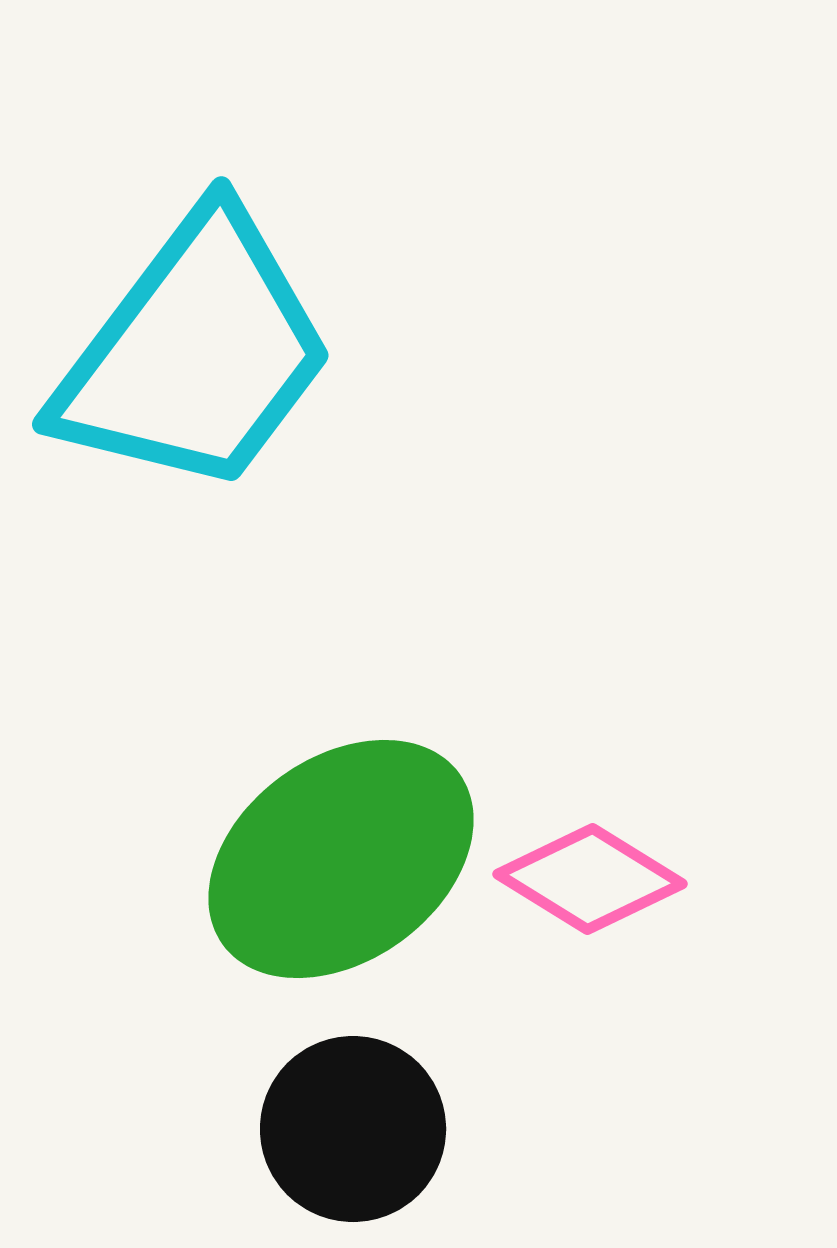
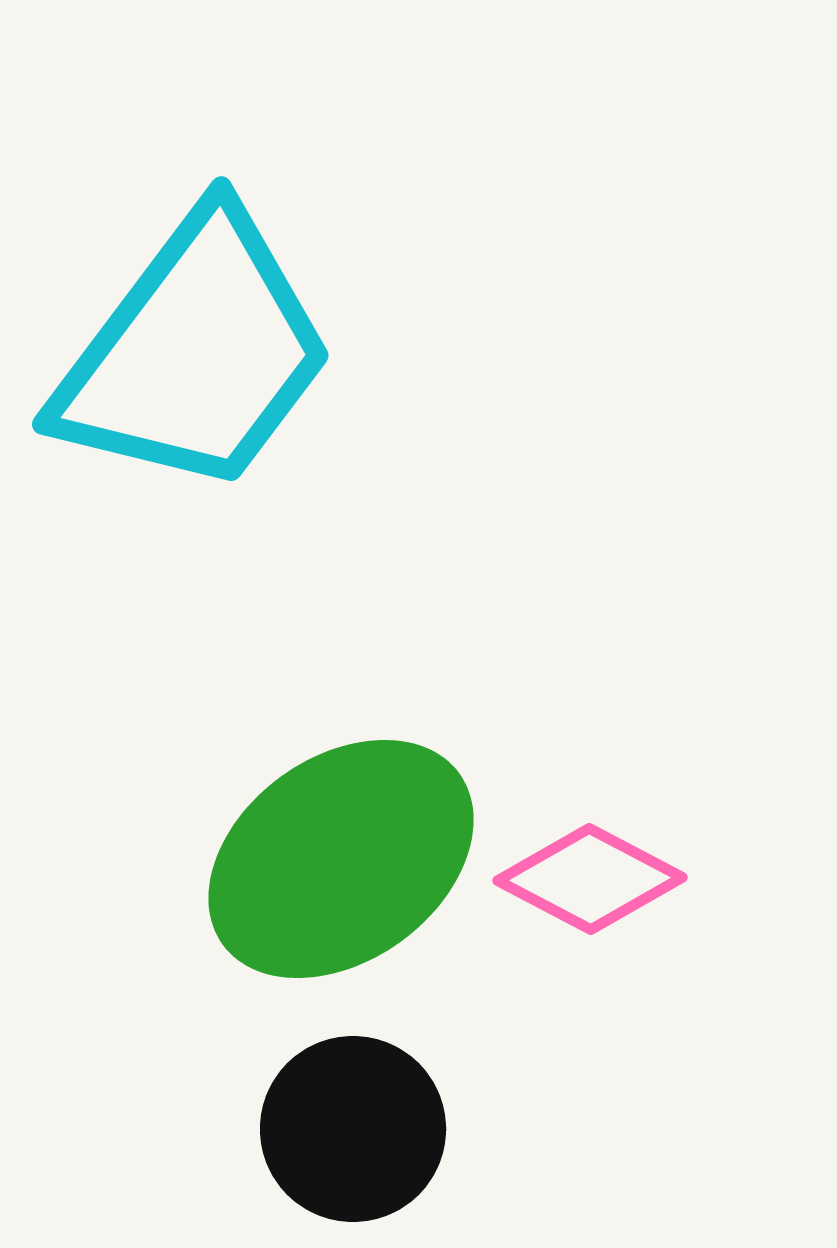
pink diamond: rotated 4 degrees counterclockwise
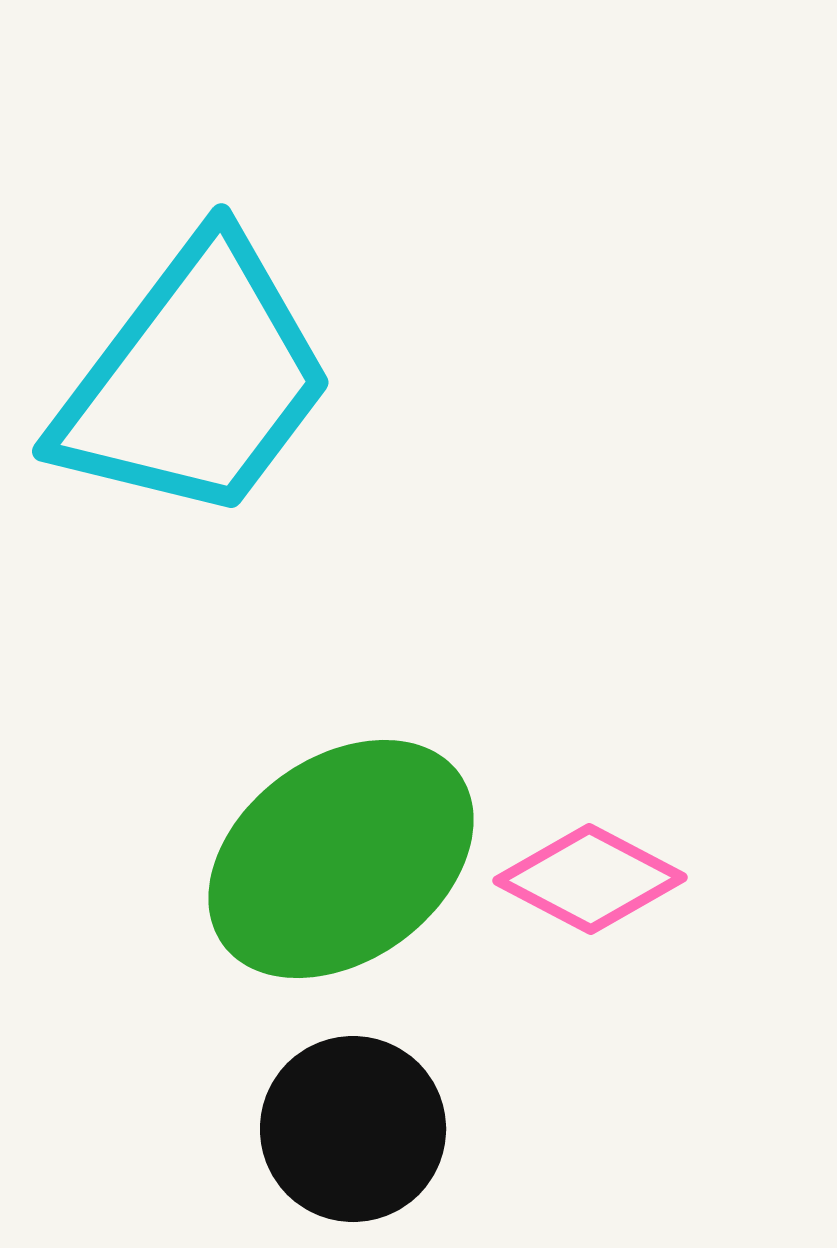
cyan trapezoid: moved 27 px down
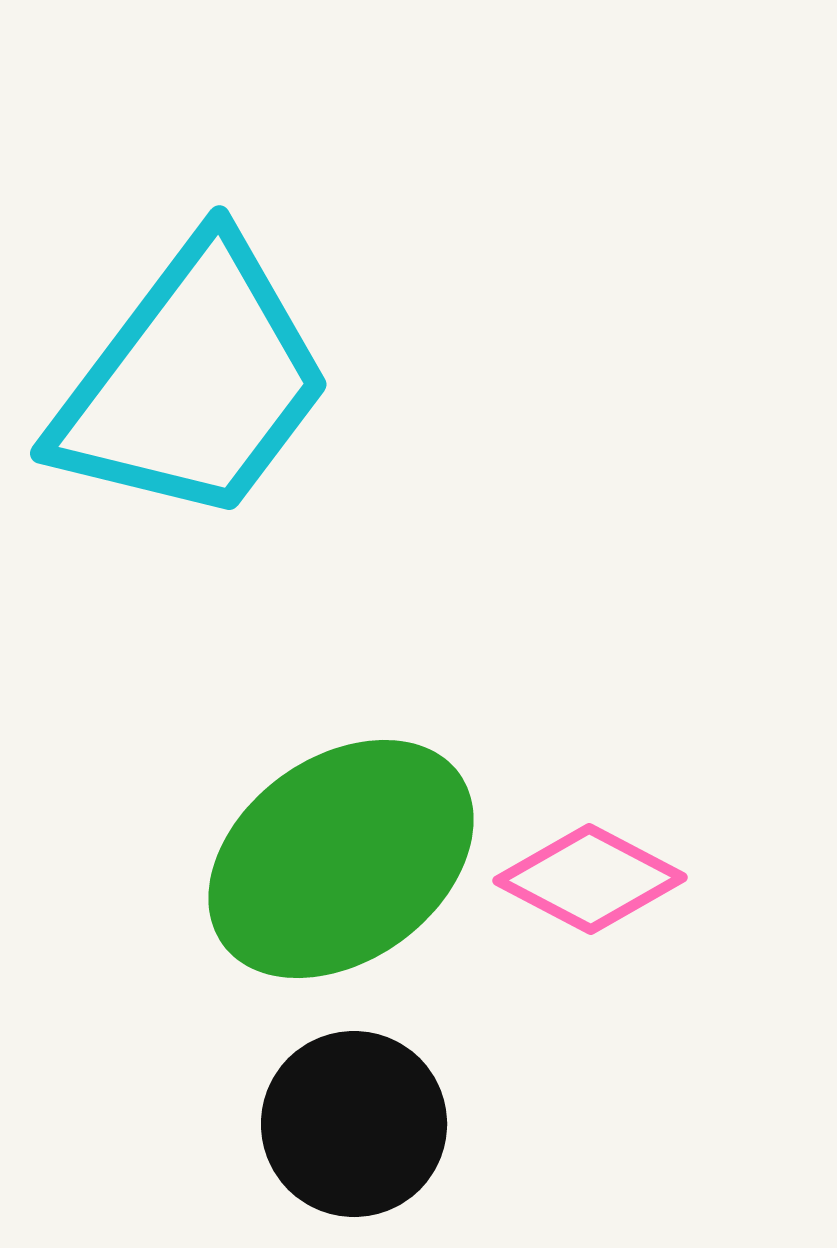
cyan trapezoid: moved 2 px left, 2 px down
black circle: moved 1 px right, 5 px up
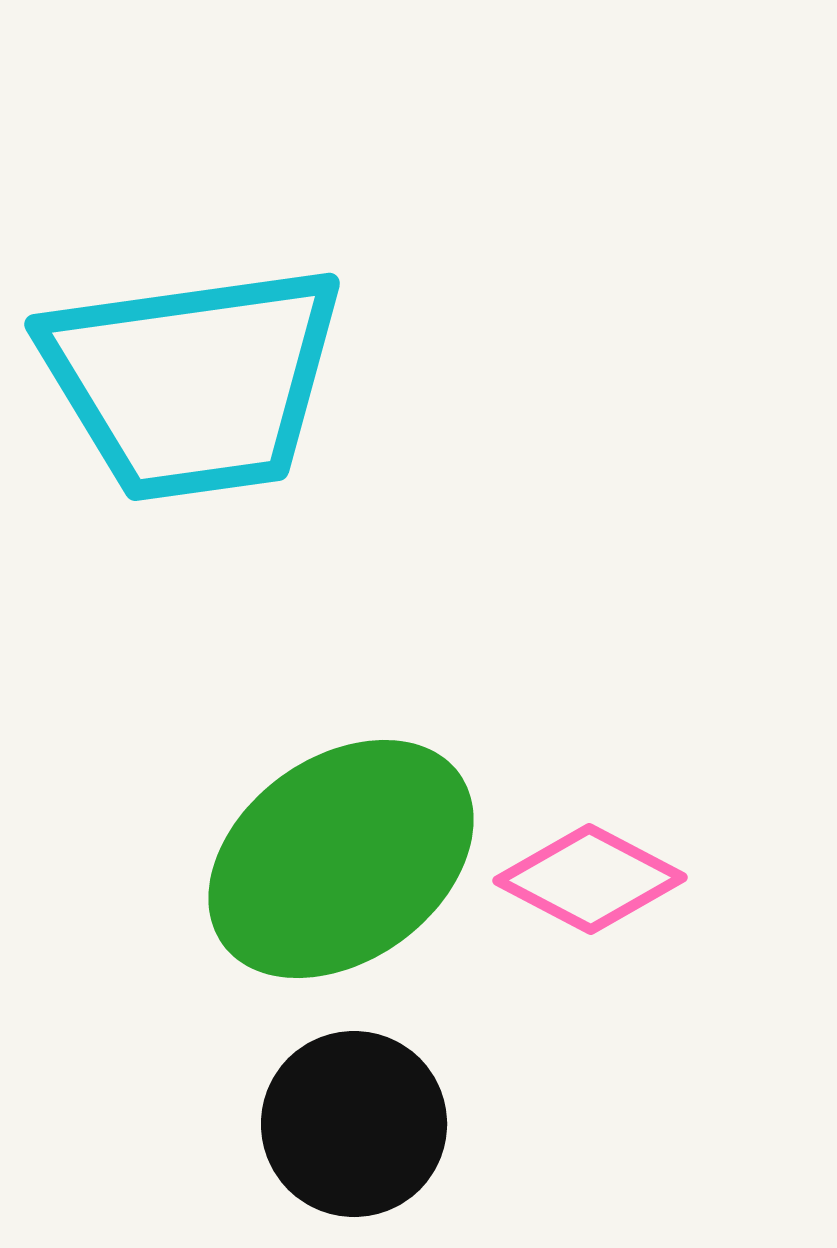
cyan trapezoid: rotated 45 degrees clockwise
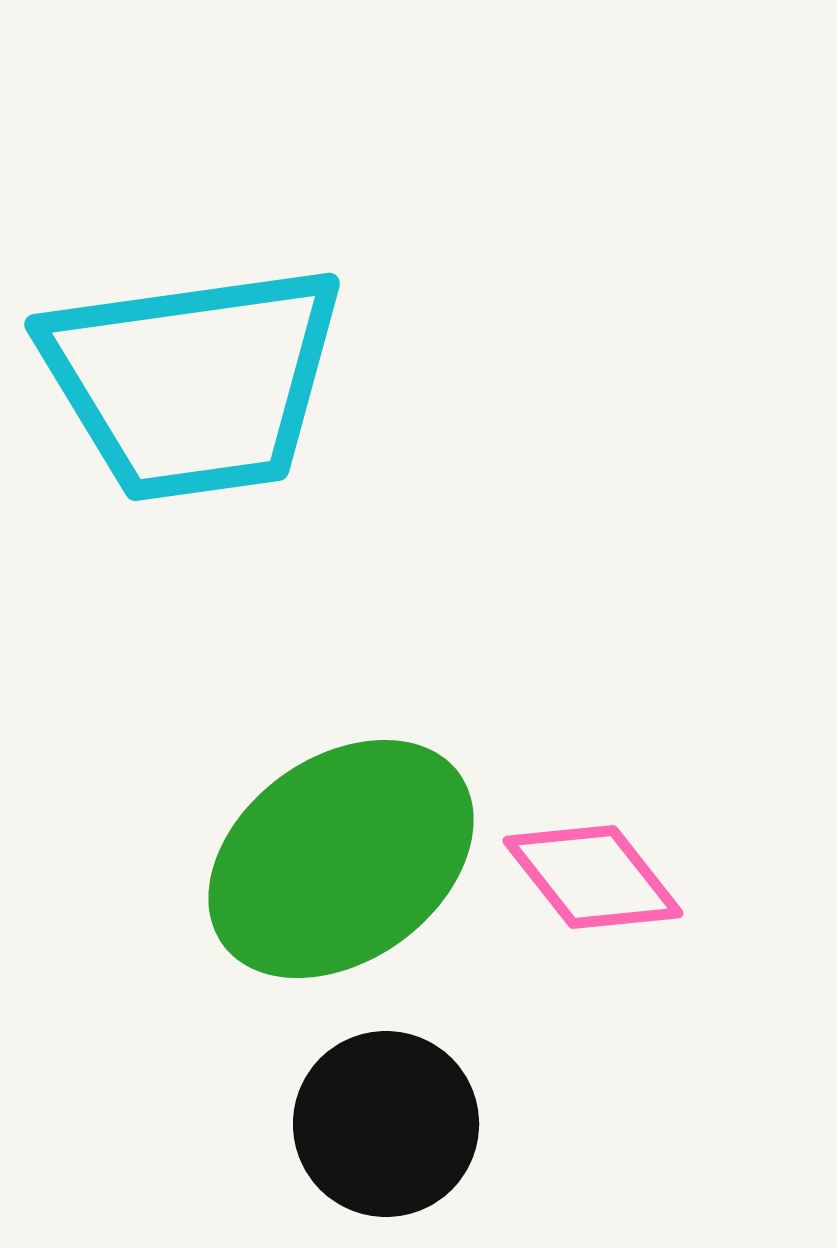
pink diamond: moved 3 px right, 2 px up; rotated 24 degrees clockwise
black circle: moved 32 px right
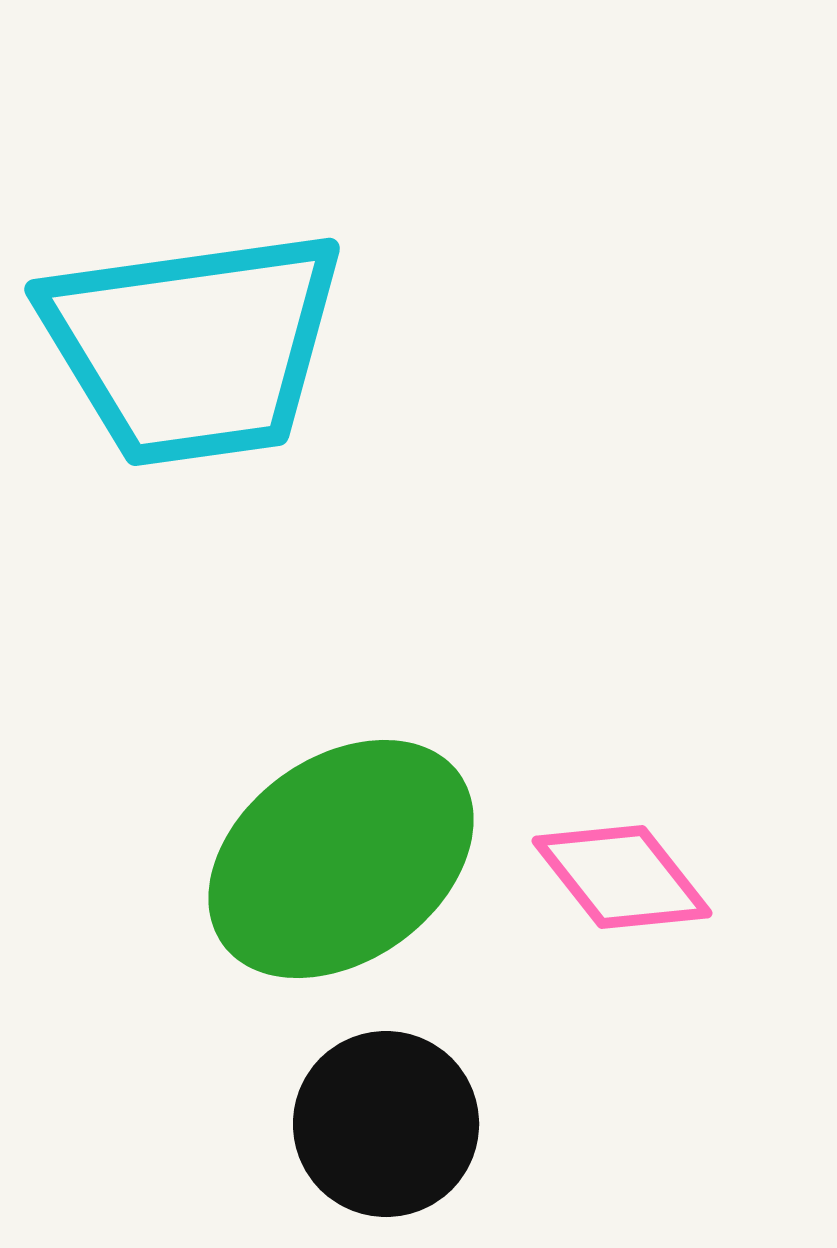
cyan trapezoid: moved 35 px up
pink diamond: moved 29 px right
